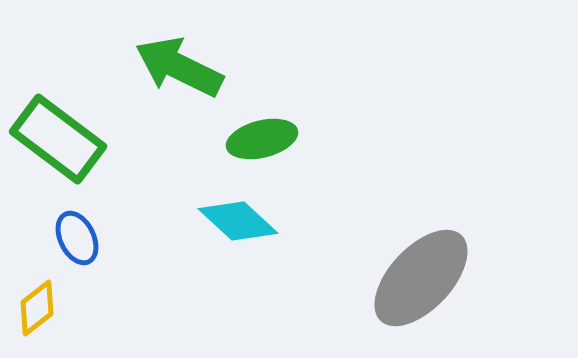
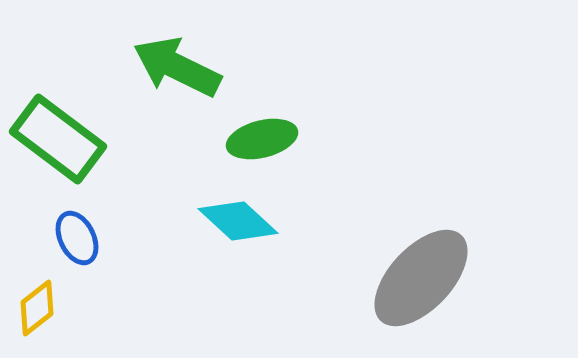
green arrow: moved 2 px left
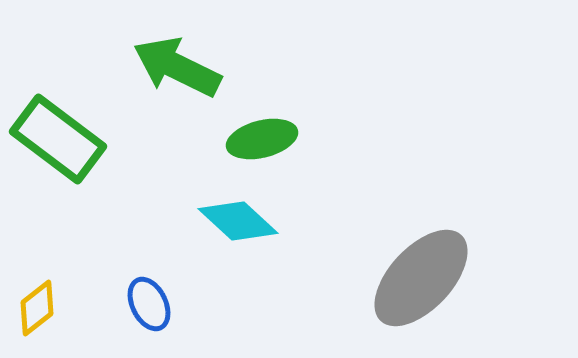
blue ellipse: moved 72 px right, 66 px down
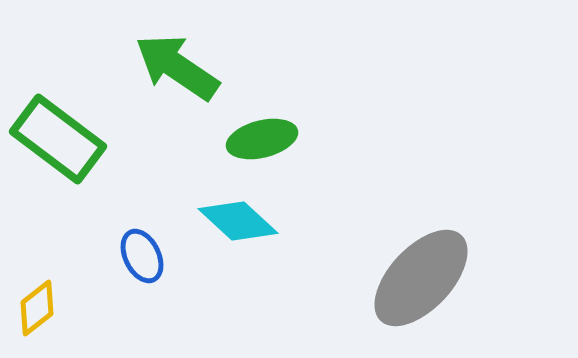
green arrow: rotated 8 degrees clockwise
blue ellipse: moved 7 px left, 48 px up
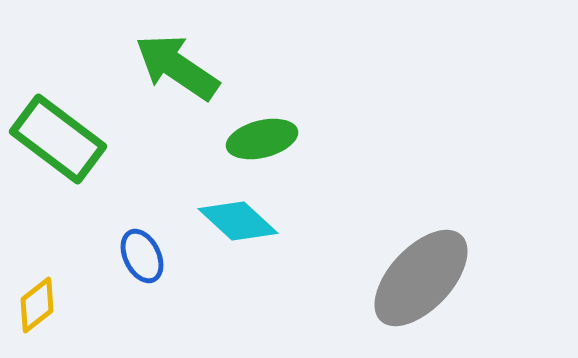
yellow diamond: moved 3 px up
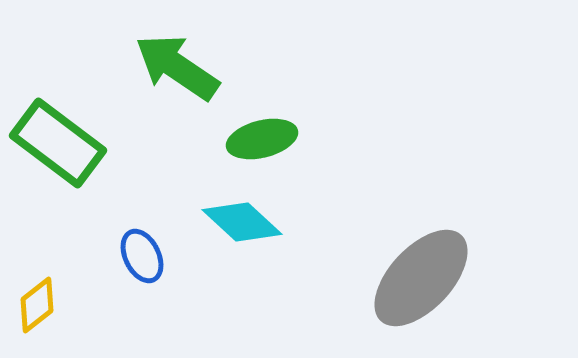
green rectangle: moved 4 px down
cyan diamond: moved 4 px right, 1 px down
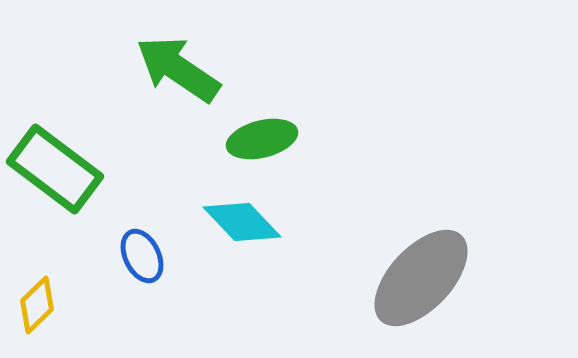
green arrow: moved 1 px right, 2 px down
green rectangle: moved 3 px left, 26 px down
cyan diamond: rotated 4 degrees clockwise
yellow diamond: rotated 6 degrees counterclockwise
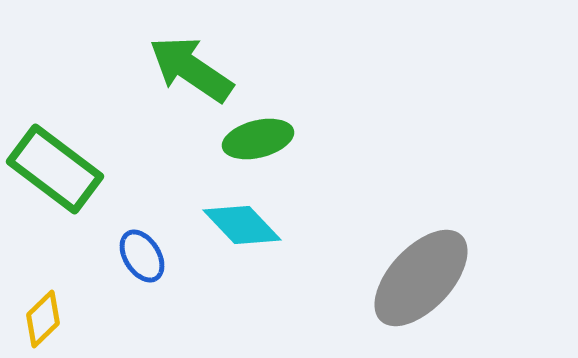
green arrow: moved 13 px right
green ellipse: moved 4 px left
cyan diamond: moved 3 px down
blue ellipse: rotated 6 degrees counterclockwise
yellow diamond: moved 6 px right, 14 px down
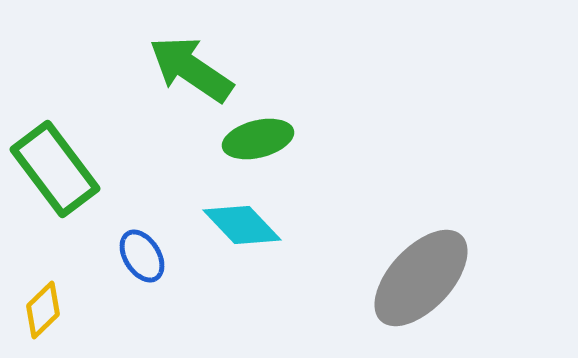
green rectangle: rotated 16 degrees clockwise
yellow diamond: moved 9 px up
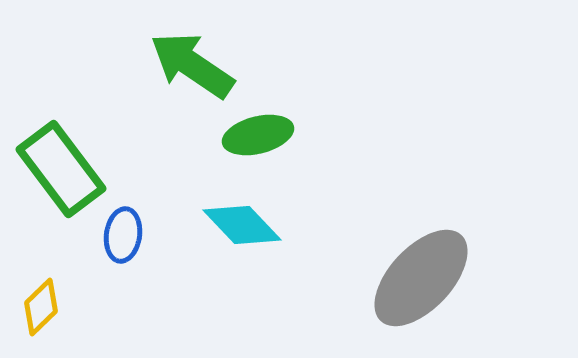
green arrow: moved 1 px right, 4 px up
green ellipse: moved 4 px up
green rectangle: moved 6 px right
blue ellipse: moved 19 px left, 21 px up; rotated 40 degrees clockwise
yellow diamond: moved 2 px left, 3 px up
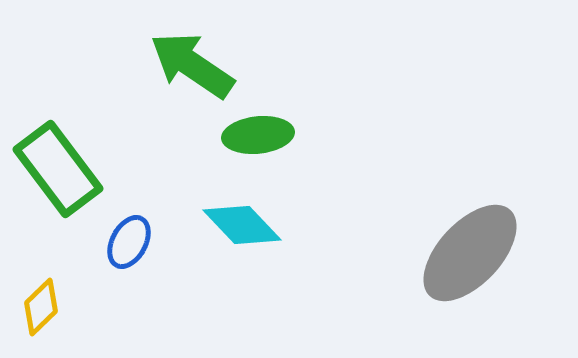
green ellipse: rotated 8 degrees clockwise
green rectangle: moved 3 px left
blue ellipse: moved 6 px right, 7 px down; rotated 20 degrees clockwise
gray ellipse: moved 49 px right, 25 px up
